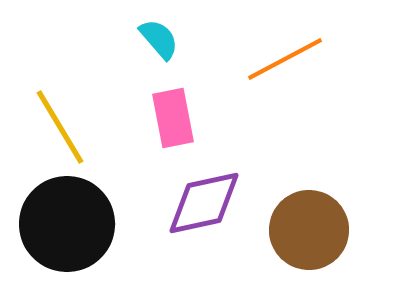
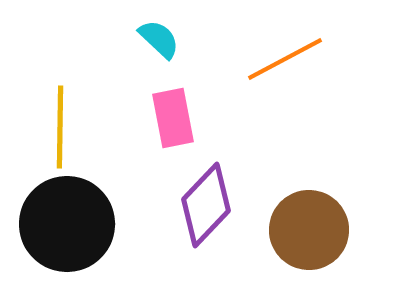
cyan semicircle: rotated 6 degrees counterclockwise
yellow line: rotated 32 degrees clockwise
purple diamond: moved 2 px right, 2 px down; rotated 34 degrees counterclockwise
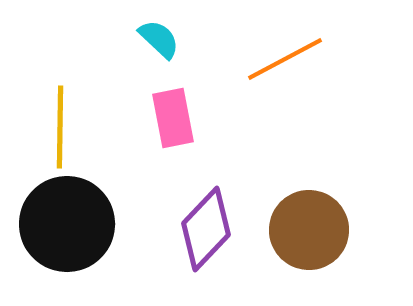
purple diamond: moved 24 px down
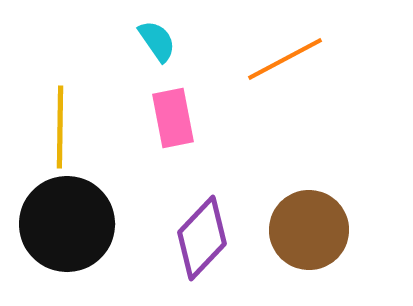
cyan semicircle: moved 2 px left, 2 px down; rotated 12 degrees clockwise
purple diamond: moved 4 px left, 9 px down
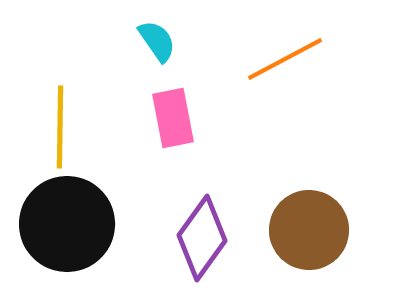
purple diamond: rotated 8 degrees counterclockwise
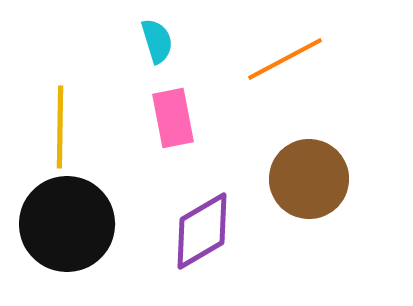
cyan semicircle: rotated 18 degrees clockwise
brown circle: moved 51 px up
purple diamond: moved 7 px up; rotated 24 degrees clockwise
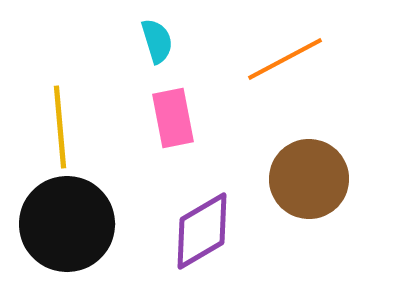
yellow line: rotated 6 degrees counterclockwise
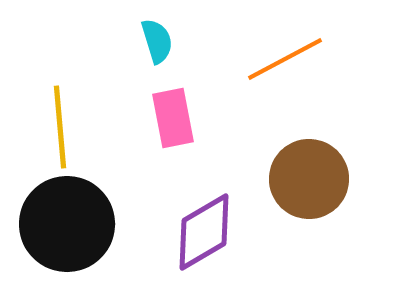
purple diamond: moved 2 px right, 1 px down
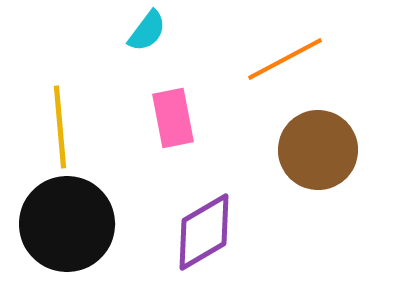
cyan semicircle: moved 10 px left, 10 px up; rotated 54 degrees clockwise
brown circle: moved 9 px right, 29 px up
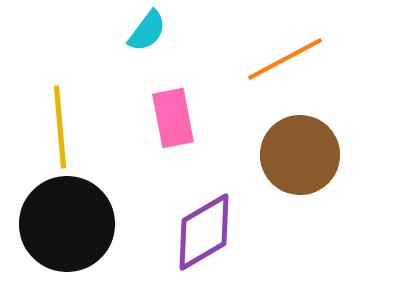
brown circle: moved 18 px left, 5 px down
